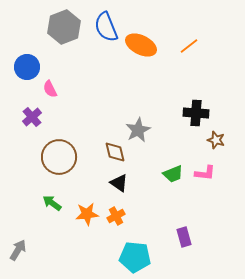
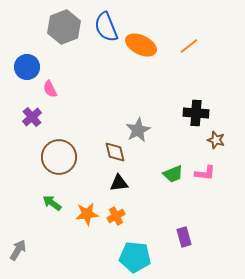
black triangle: rotated 42 degrees counterclockwise
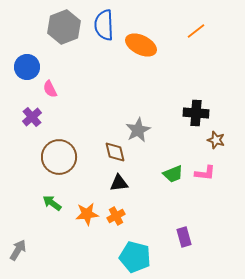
blue semicircle: moved 2 px left, 2 px up; rotated 20 degrees clockwise
orange line: moved 7 px right, 15 px up
cyan pentagon: rotated 8 degrees clockwise
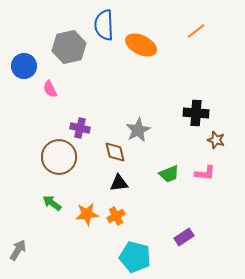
gray hexagon: moved 5 px right, 20 px down; rotated 8 degrees clockwise
blue circle: moved 3 px left, 1 px up
purple cross: moved 48 px right, 11 px down; rotated 36 degrees counterclockwise
green trapezoid: moved 4 px left
purple rectangle: rotated 72 degrees clockwise
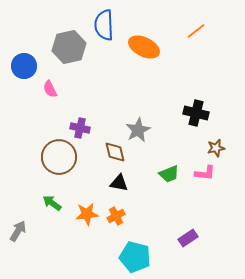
orange ellipse: moved 3 px right, 2 px down
black cross: rotated 10 degrees clockwise
brown star: moved 8 px down; rotated 30 degrees counterclockwise
black triangle: rotated 18 degrees clockwise
purple rectangle: moved 4 px right, 1 px down
gray arrow: moved 19 px up
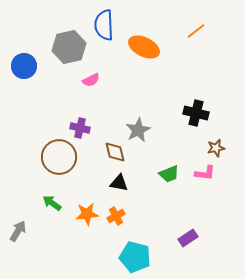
pink semicircle: moved 41 px right, 9 px up; rotated 90 degrees counterclockwise
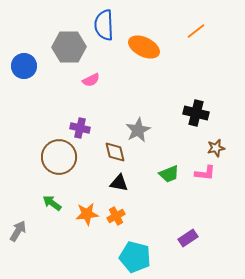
gray hexagon: rotated 12 degrees clockwise
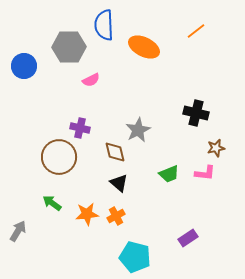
black triangle: rotated 30 degrees clockwise
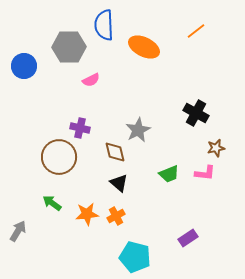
black cross: rotated 15 degrees clockwise
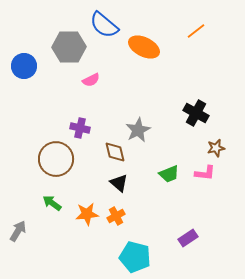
blue semicircle: rotated 48 degrees counterclockwise
brown circle: moved 3 px left, 2 px down
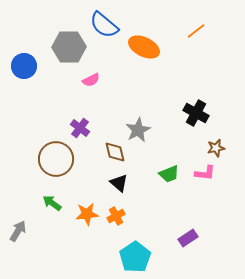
purple cross: rotated 24 degrees clockwise
cyan pentagon: rotated 24 degrees clockwise
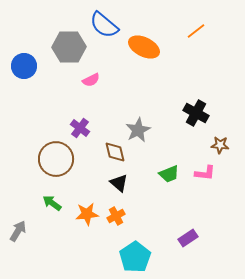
brown star: moved 4 px right, 3 px up; rotated 18 degrees clockwise
